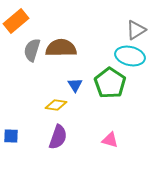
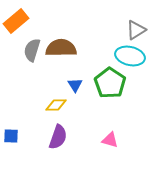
yellow diamond: rotated 10 degrees counterclockwise
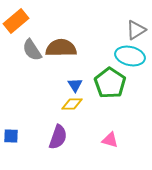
gray semicircle: rotated 50 degrees counterclockwise
yellow diamond: moved 16 px right, 1 px up
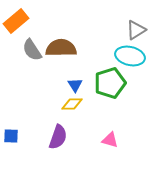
green pentagon: rotated 20 degrees clockwise
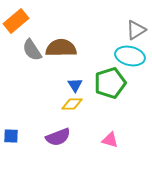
purple semicircle: rotated 50 degrees clockwise
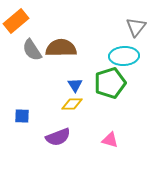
gray triangle: moved 3 px up; rotated 20 degrees counterclockwise
cyan ellipse: moved 6 px left; rotated 16 degrees counterclockwise
blue square: moved 11 px right, 20 px up
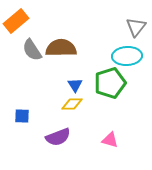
cyan ellipse: moved 3 px right
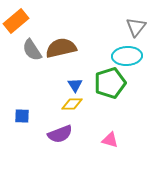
brown semicircle: rotated 12 degrees counterclockwise
purple semicircle: moved 2 px right, 3 px up
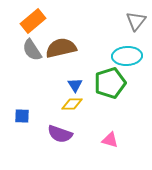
orange rectangle: moved 17 px right
gray triangle: moved 6 px up
purple semicircle: rotated 40 degrees clockwise
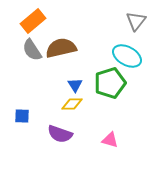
cyan ellipse: rotated 32 degrees clockwise
